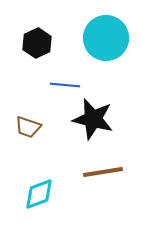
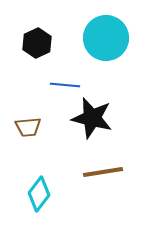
black star: moved 1 px left, 1 px up
brown trapezoid: rotated 24 degrees counterclockwise
cyan diamond: rotated 32 degrees counterclockwise
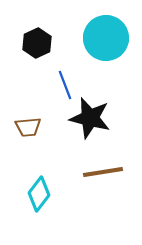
blue line: rotated 64 degrees clockwise
black star: moved 2 px left
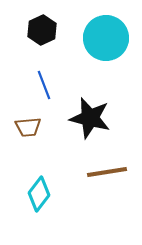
black hexagon: moved 5 px right, 13 px up
blue line: moved 21 px left
brown line: moved 4 px right
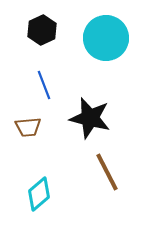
brown line: rotated 72 degrees clockwise
cyan diamond: rotated 12 degrees clockwise
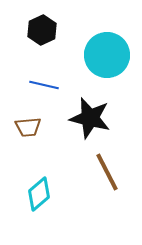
cyan circle: moved 1 px right, 17 px down
blue line: rotated 56 degrees counterclockwise
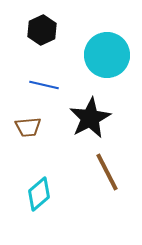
black star: rotated 30 degrees clockwise
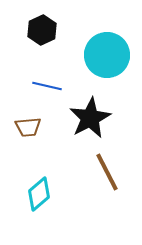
blue line: moved 3 px right, 1 px down
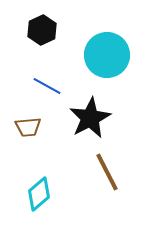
blue line: rotated 16 degrees clockwise
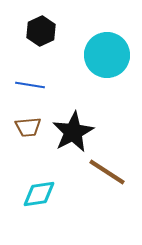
black hexagon: moved 1 px left, 1 px down
blue line: moved 17 px left, 1 px up; rotated 20 degrees counterclockwise
black star: moved 17 px left, 14 px down
brown line: rotated 30 degrees counterclockwise
cyan diamond: rotated 32 degrees clockwise
